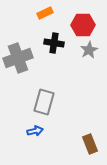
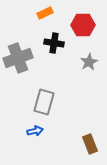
gray star: moved 12 px down
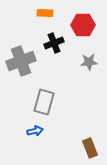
orange rectangle: rotated 28 degrees clockwise
black cross: rotated 30 degrees counterclockwise
gray cross: moved 3 px right, 3 px down
gray star: rotated 24 degrees clockwise
brown rectangle: moved 4 px down
